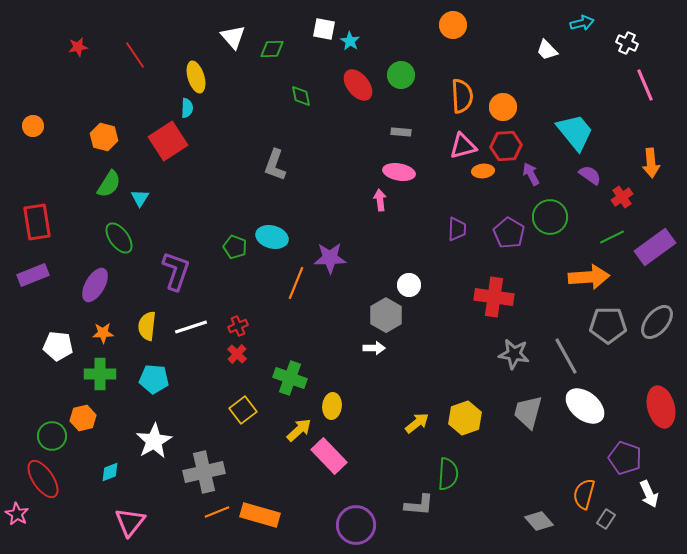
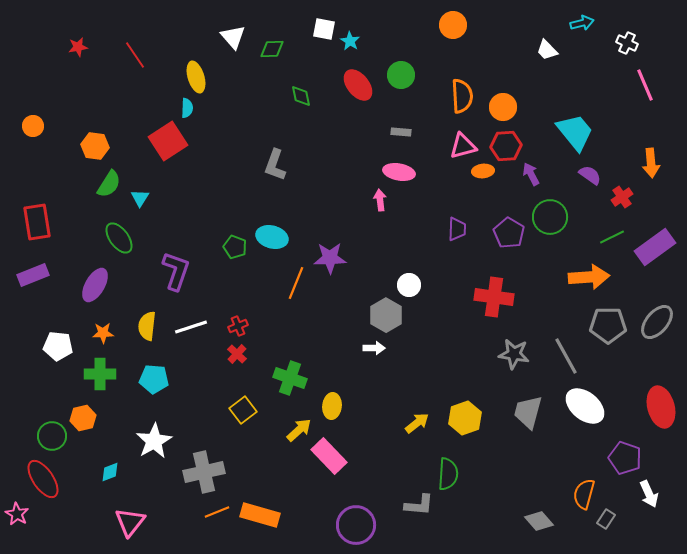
orange hexagon at (104, 137): moved 9 px left, 9 px down; rotated 8 degrees counterclockwise
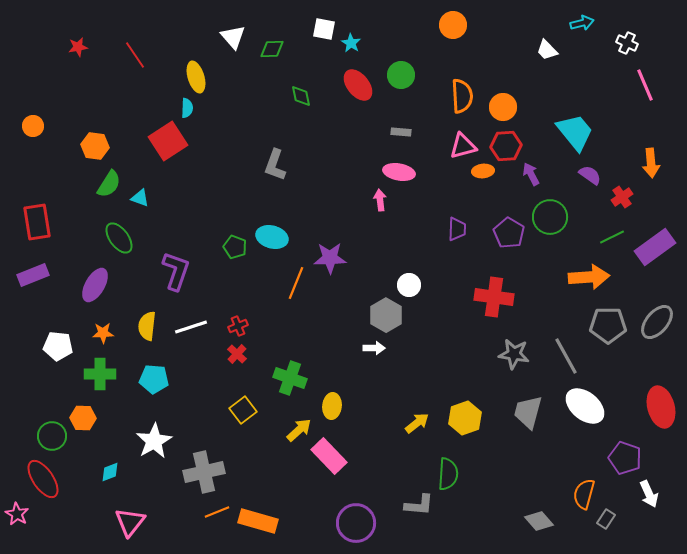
cyan star at (350, 41): moved 1 px right, 2 px down
cyan triangle at (140, 198): rotated 42 degrees counterclockwise
orange hexagon at (83, 418): rotated 15 degrees clockwise
orange rectangle at (260, 515): moved 2 px left, 6 px down
purple circle at (356, 525): moved 2 px up
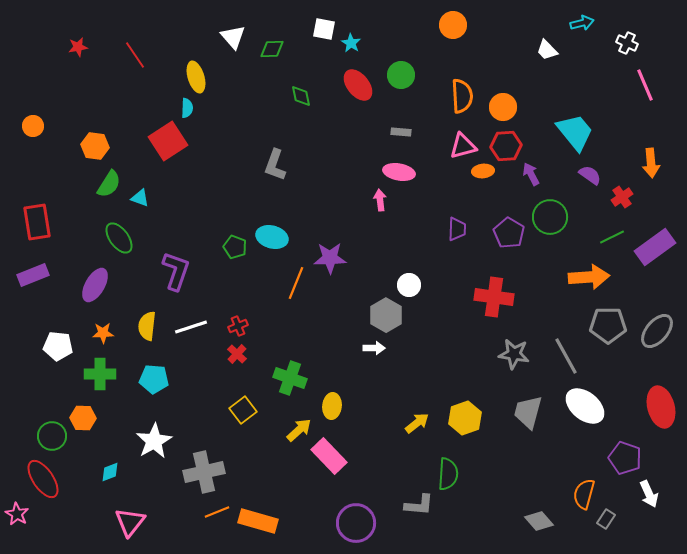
gray ellipse at (657, 322): moved 9 px down
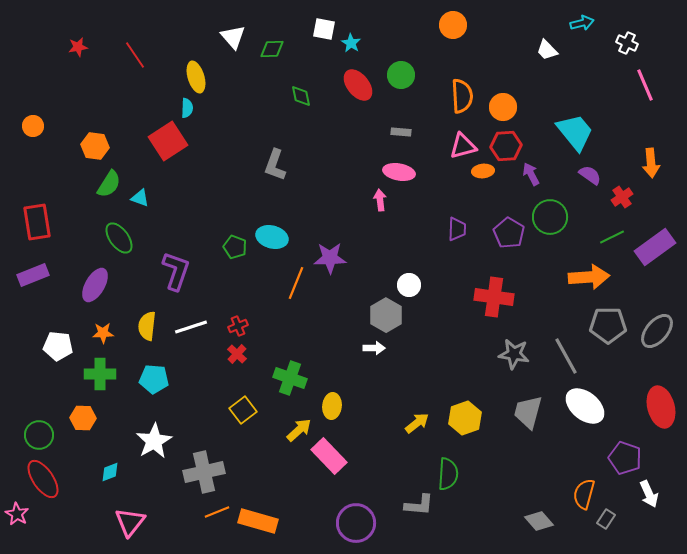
green circle at (52, 436): moved 13 px left, 1 px up
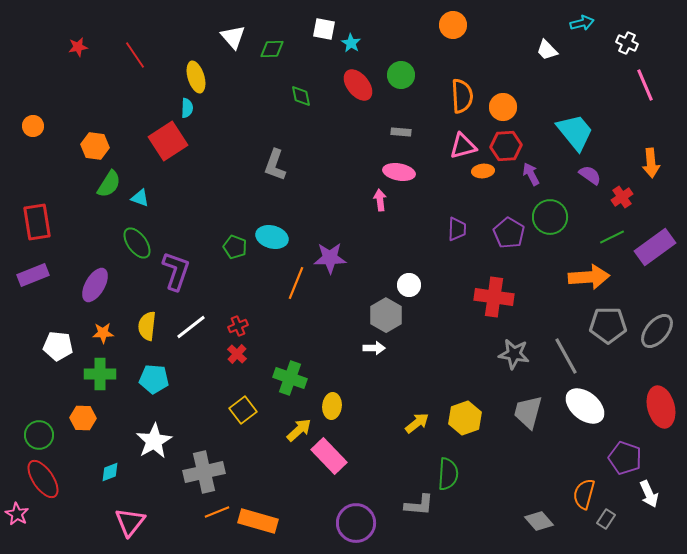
green ellipse at (119, 238): moved 18 px right, 5 px down
white line at (191, 327): rotated 20 degrees counterclockwise
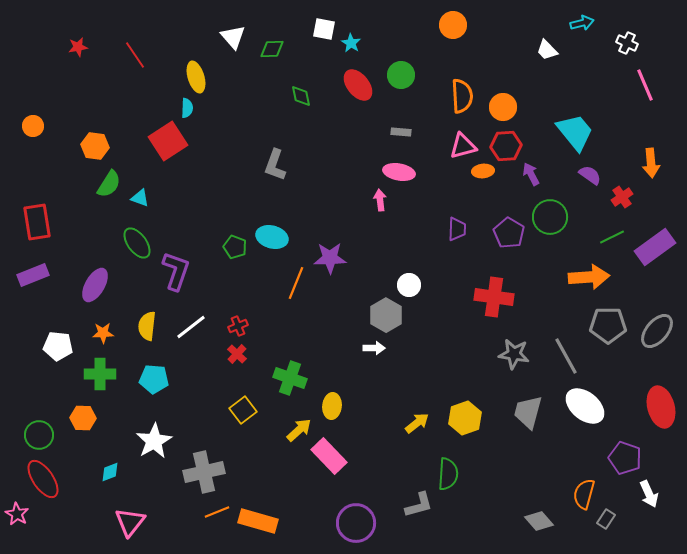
gray L-shape at (419, 505): rotated 20 degrees counterclockwise
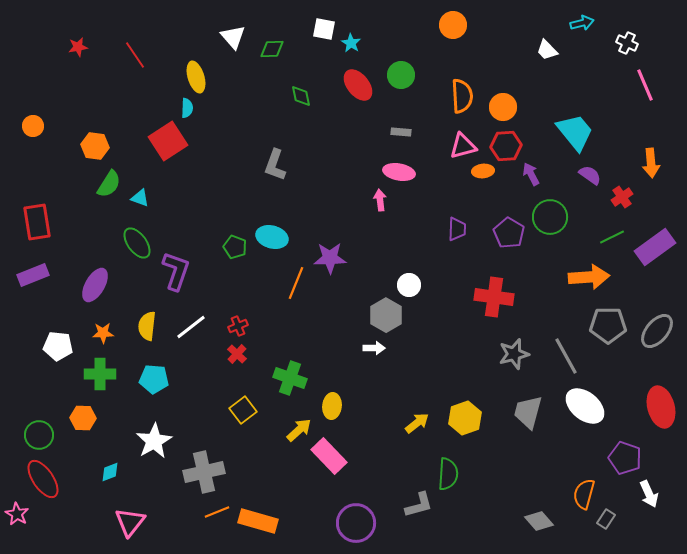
gray star at (514, 354): rotated 24 degrees counterclockwise
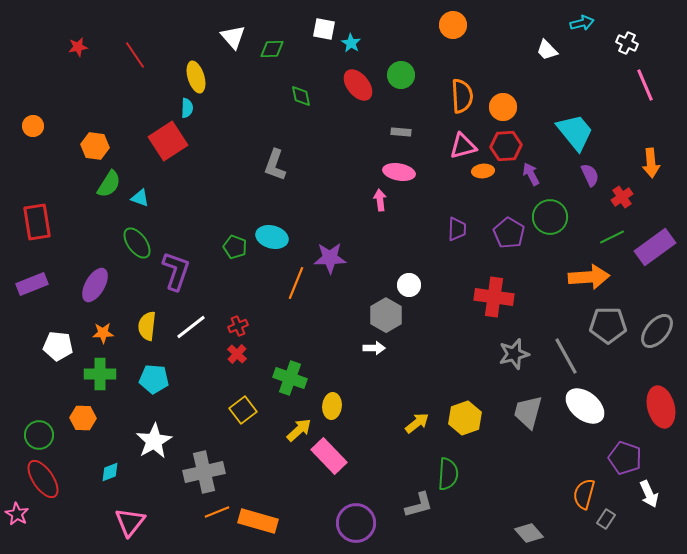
purple semicircle at (590, 175): rotated 30 degrees clockwise
purple rectangle at (33, 275): moved 1 px left, 9 px down
gray diamond at (539, 521): moved 10 px left, 12 px down
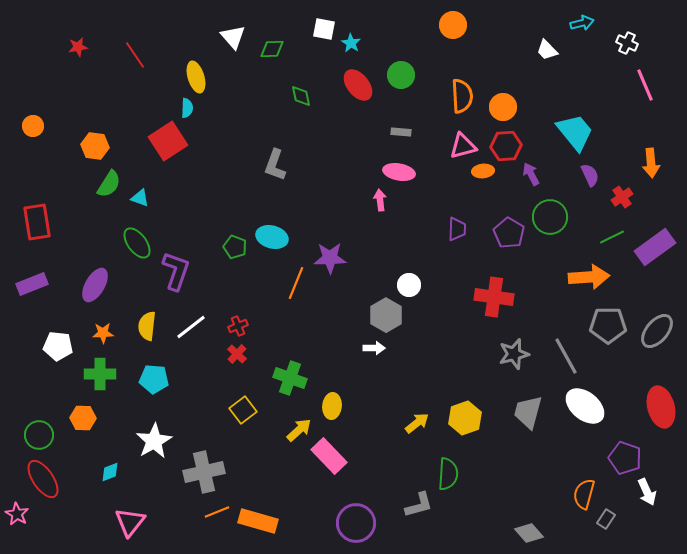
white arrow at (649, 494): moved 2 px left, 2 px up
